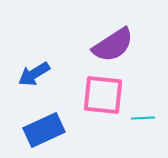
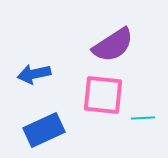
blue arrow: rotated 20 degrees clockwise
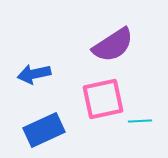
pink square: moved 4 px down; rotated 18 degrees counterclockwise
cyan line: moved 3 px left, 3 px down
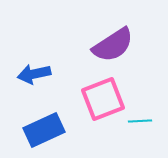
pink square: rotated 9 degrees counterclockwise
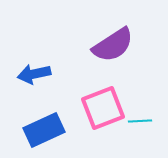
pink square: moved 9 px down
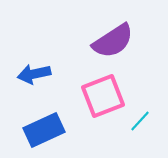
purple semicircle: moved 4 px up
pink square: moved 12 px up
cyan line: rotated 45 degrees counterclockwise
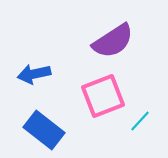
blue rectangle: rotated 63 degrees clockwise
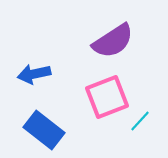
pink square: moved 4 px right, 1 px down
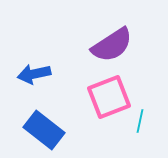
purple semicircle: moved 1 px left, 4 px down
pink square: moved 2 px right
cyan line: rotated 30 degrees counterclockwise
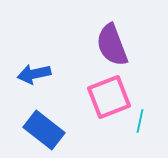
purple semicircle: rotated 102 degrees clockwise
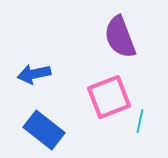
purple semicircle: moved 8 px right, 8 px up
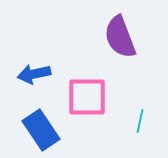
pink square: moved 22 px left; rotated 21 degrees clockwise
blue rectangle: moved 3 px left; rotated 18 degrees clockwise
